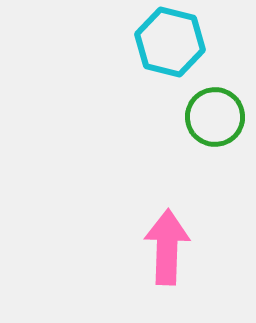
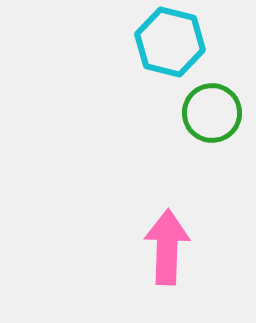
green circle: moved 3 px left, 4 px up
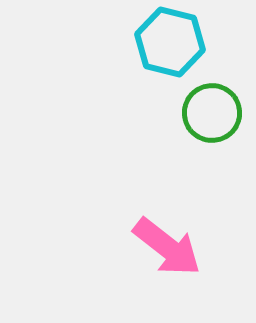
pink arrow: rotated 126 degrees clockwise
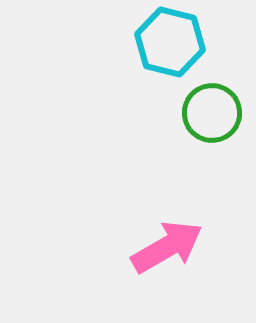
pink arrow: rotated 68 degrees counterclockwise
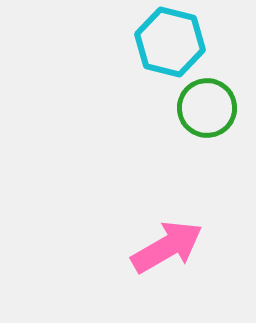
green circle: moved 5 px left, 5 px up
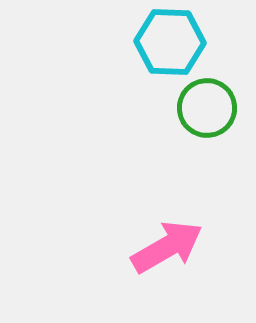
cyan hexagon: rotated 12 degrees counterclockwise
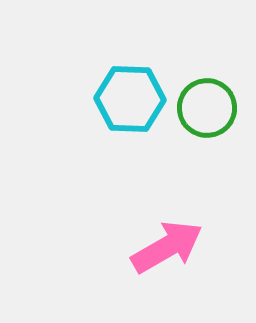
cyan hexagon: moved 40 px left, 57 px down
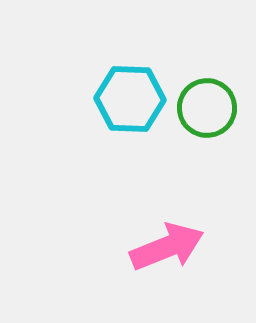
pink arrow: rotated 8 degrees clockwise
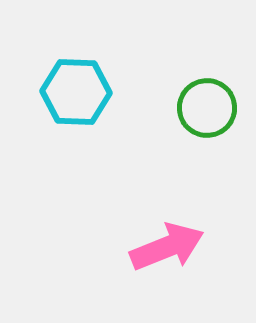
cyan hexagon: moved 54 px left, 7 px up
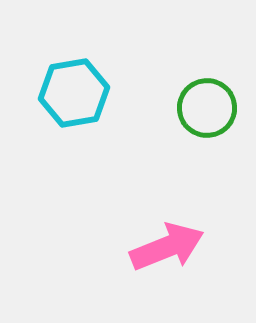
cyan hexagon: moved 2 px left, 1 px down; rotated 12 degrees counterclockwise
